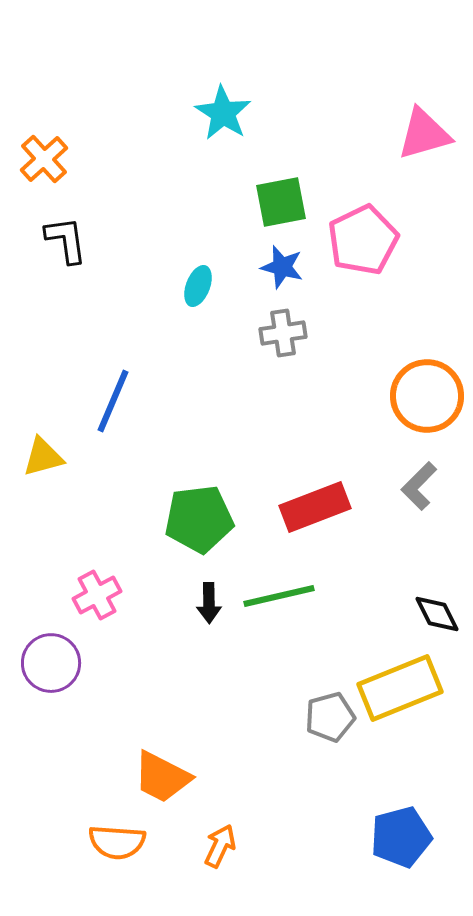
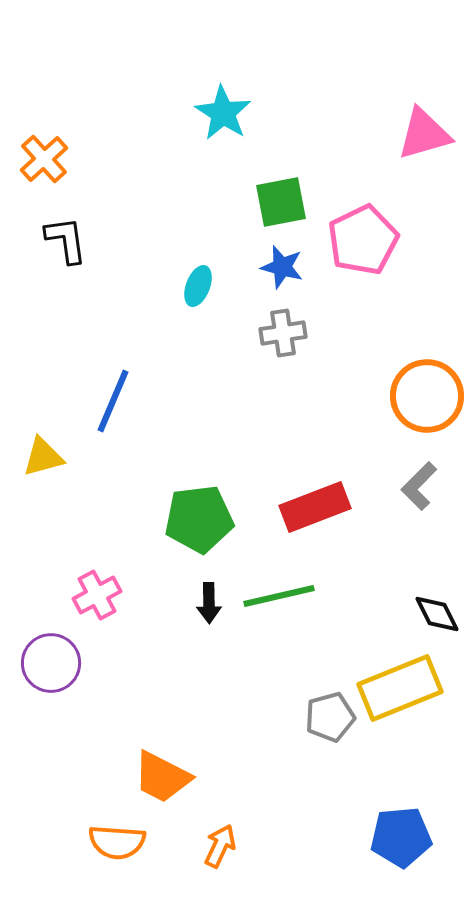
blue pentagon: rotated 10 degrees clockwise
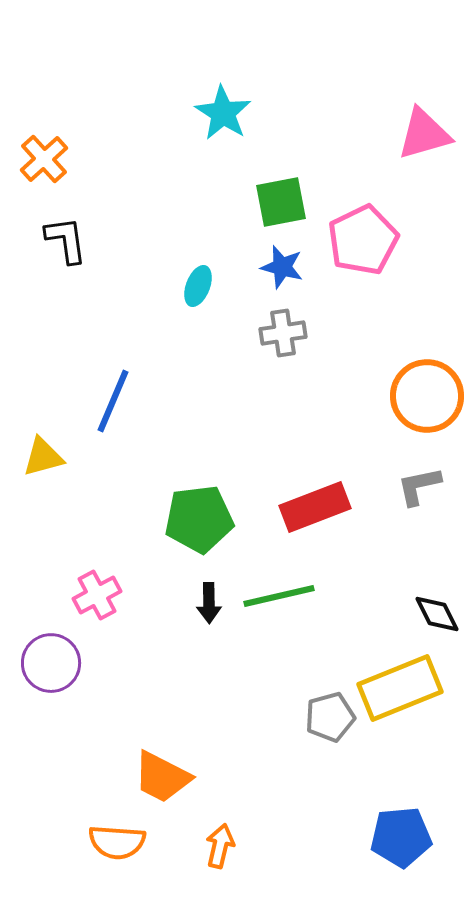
gray L-shape: rotated 33 degrees clockwise
orange arrow: rotated 12 degrees counterclockwise
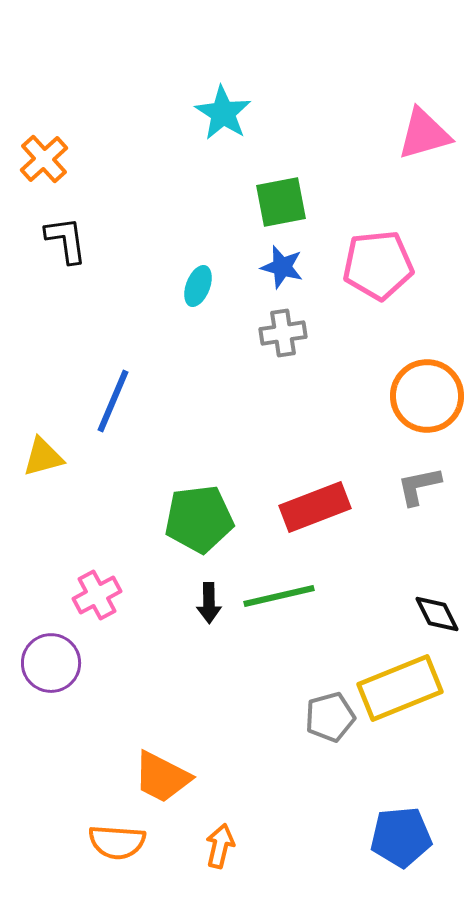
pink pentagon: moved 15 px right, 25 px down; rotated 20 degrees clockwise
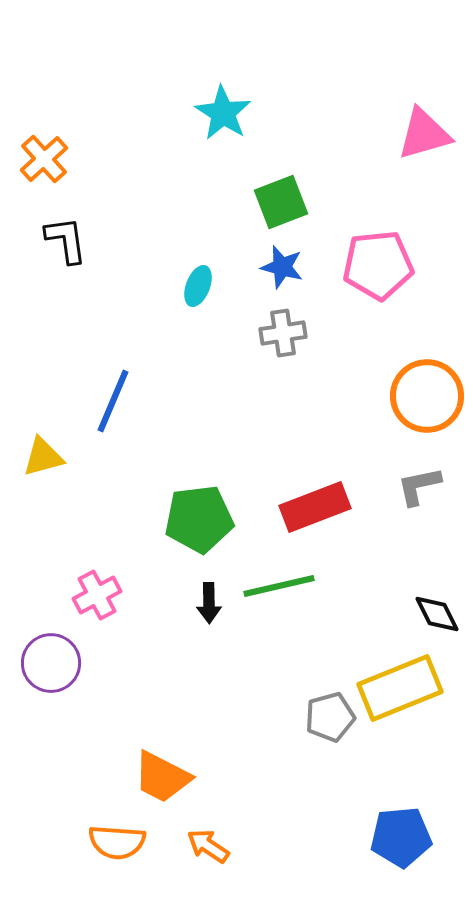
green square: rotated 10 degrees counterclockwise
green line: moved 10 px up
orange arrow: moved 12 px left; rotated 69 degrees counterclockwise
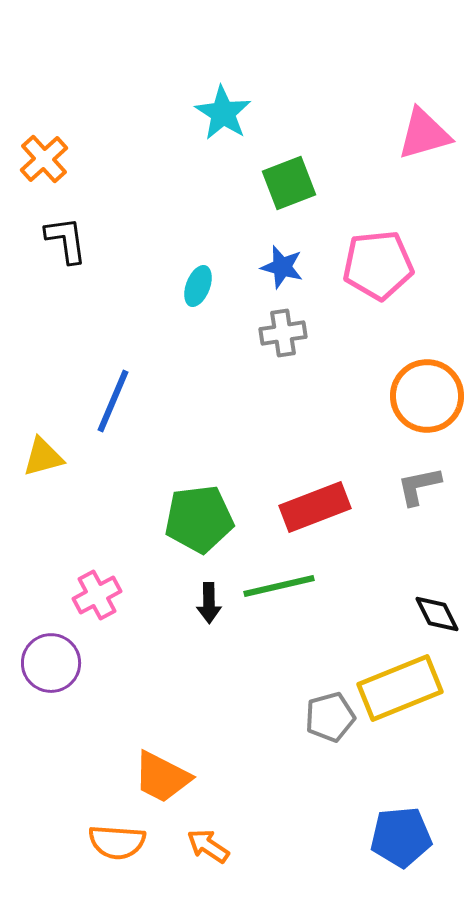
green square: moved 8 px right, 19 px up
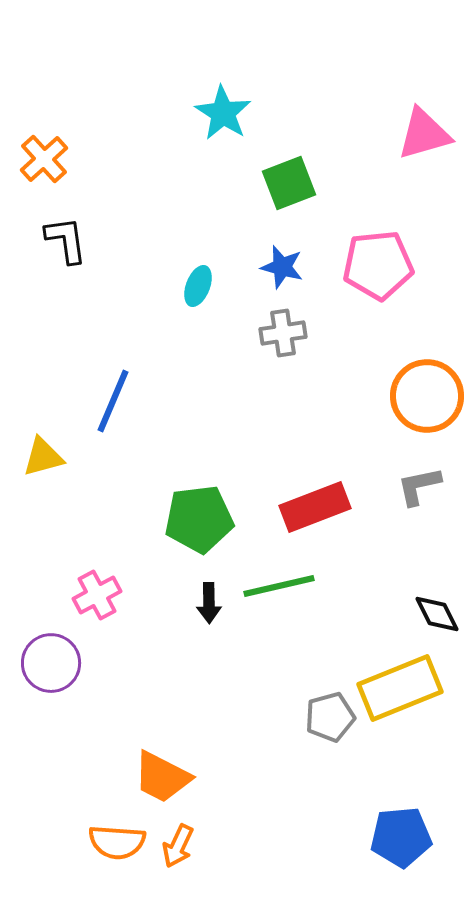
orange arrow: moved 30 px left; rotated 99 degrees counterclockwise
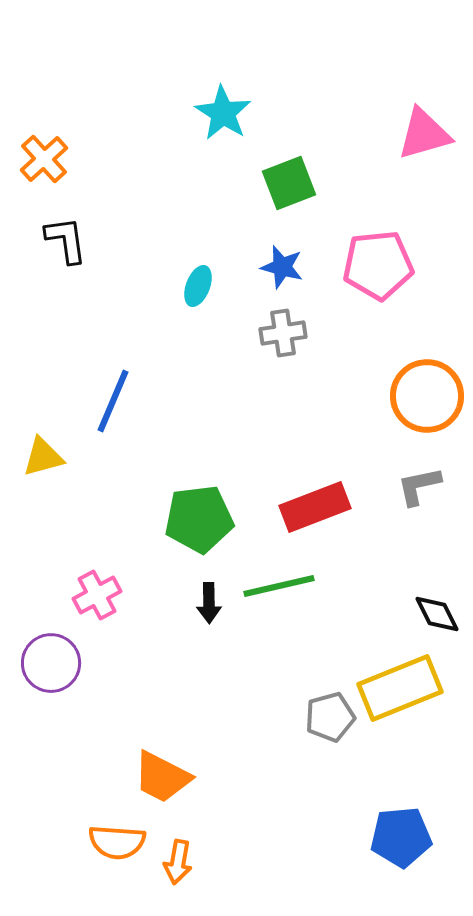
orange arrow: moved 16 px down; rotated 15 degrees counterclockwise
